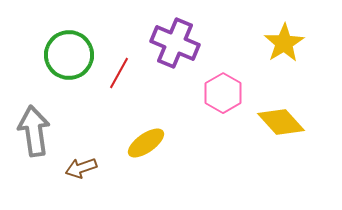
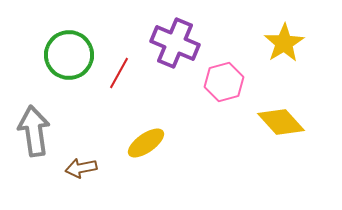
pink hexagon: moved 1 px right, 11 px up; rotated 15 degrees clockwise
brown arrow: rotated 8 degrees clockwise
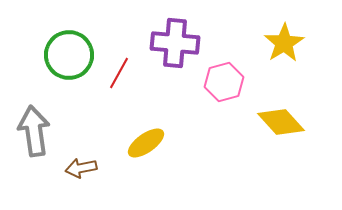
purple cross: rotated 18 degrees counterclockwise
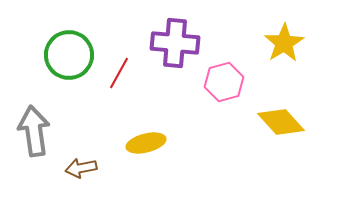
yellow ellipse: rotated 21 degrees clockwise
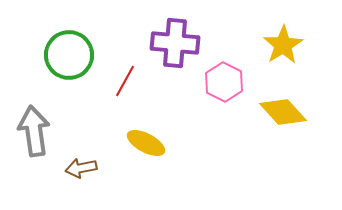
yellow star: moved 1 px left, 2 px down
red line: moved 6 px right, 8 px down
pink hexagon: rotated 18 degrees counterclockwise
yellow diamond: moved 2 px right, 10 px up
yellow ellipse: rotated 42 degrees clockwise
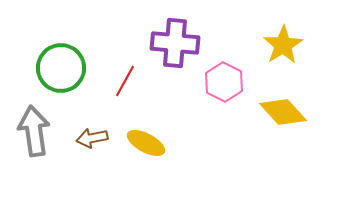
green circle: moved 8 px left, 13 px down
brown arrow: moved 11 px right, 30 px up
